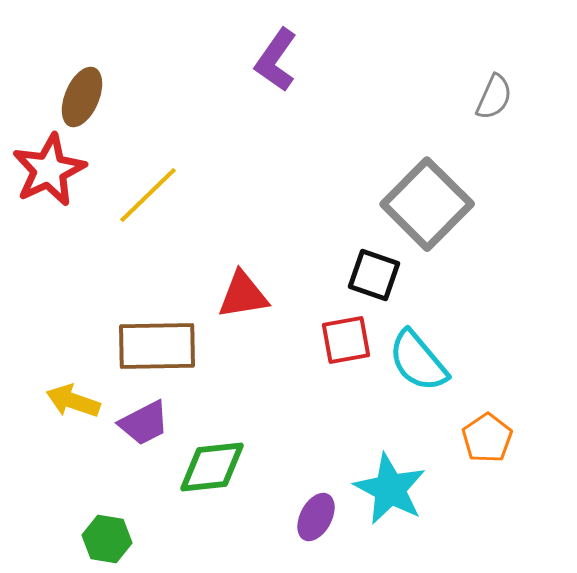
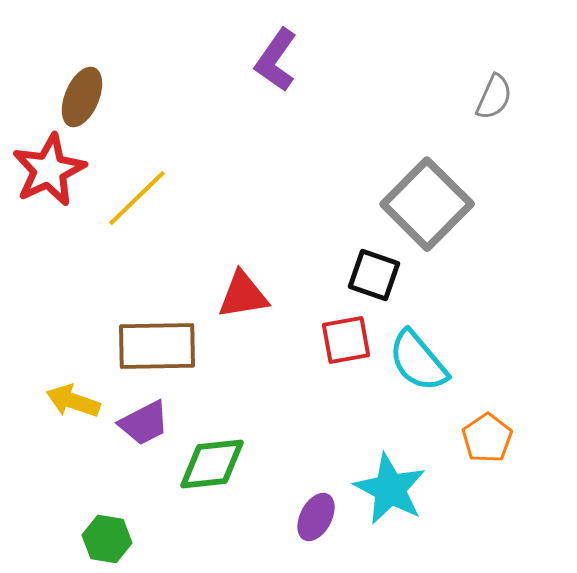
yellow line: moved 11 px left, 3 px down
green diamond: moved 3 px up
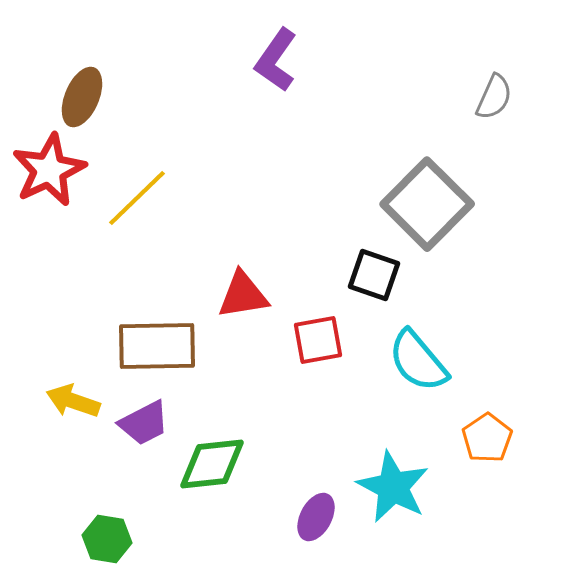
red square: moved 28 px left
cyan star: moved 3 px right, 2 px up
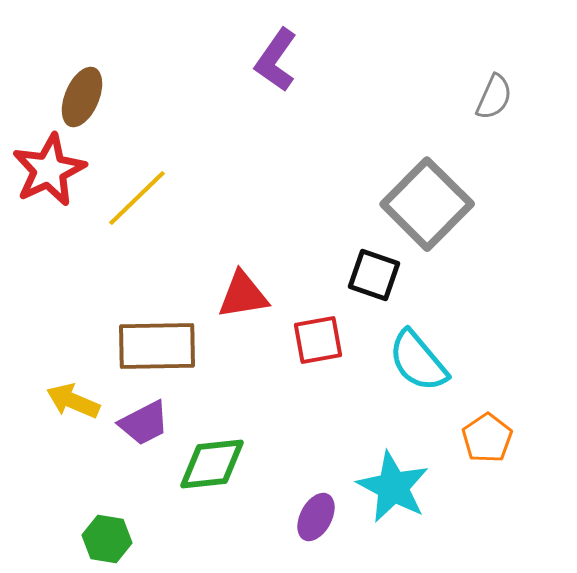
yellow arrow: rotated 4 degrees clockwise
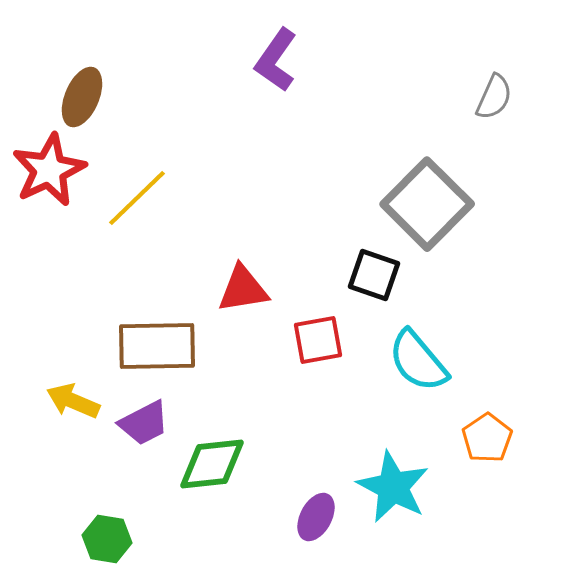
red triangle: moved 6 px up
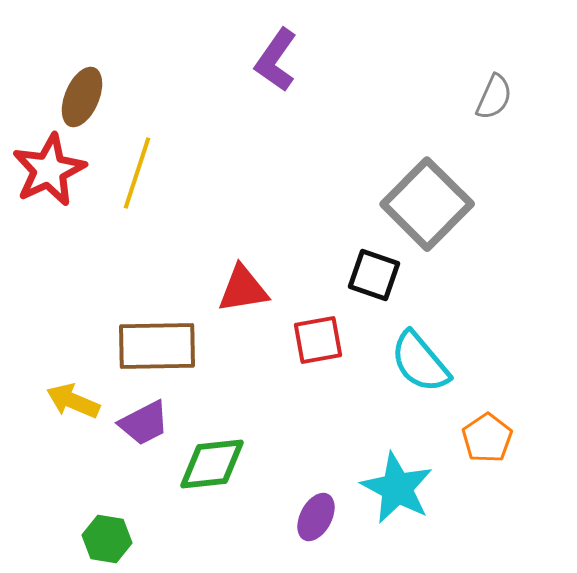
yellow line: moved 25 px up; rotated 28 degrees counterclockwise
cyan semicircle: moved 2 px right, 1 px down
cyan star: moved 4 px right, 1 px down
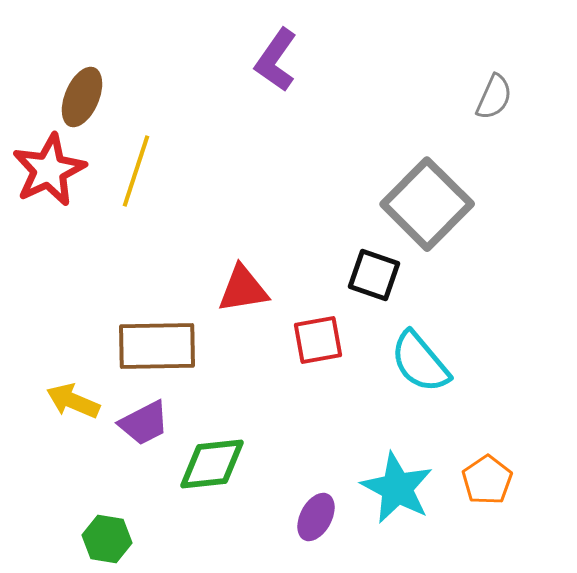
yellow line: moved 1 px left, 2 px up
orange pentagon: moved 42 px down
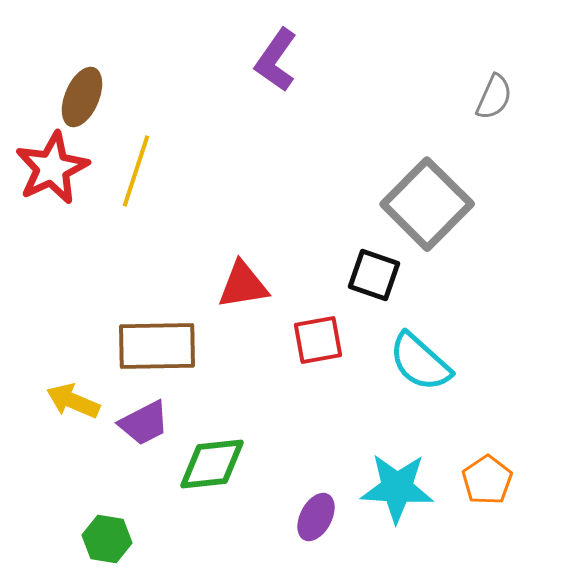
red star: moved 3 px right, 2 px up
red triangle: moved 4 px up
cyan semicircle: rotated 8 degrees counterclockwise
cyan star: rotated 24 degrees counterclockwise
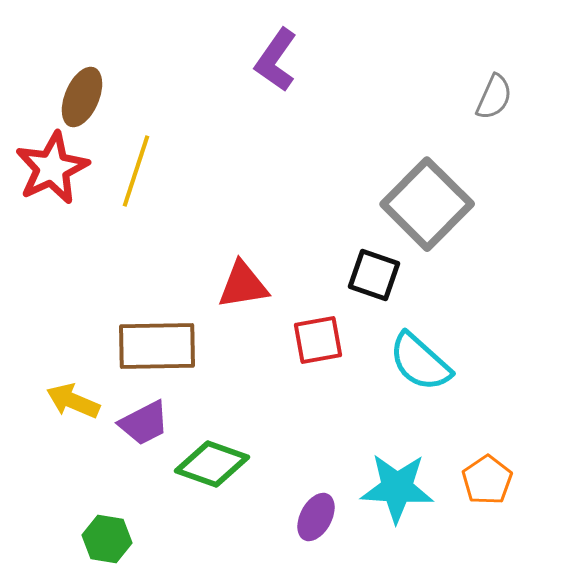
green diamond: rotated 26 degrees clockwise
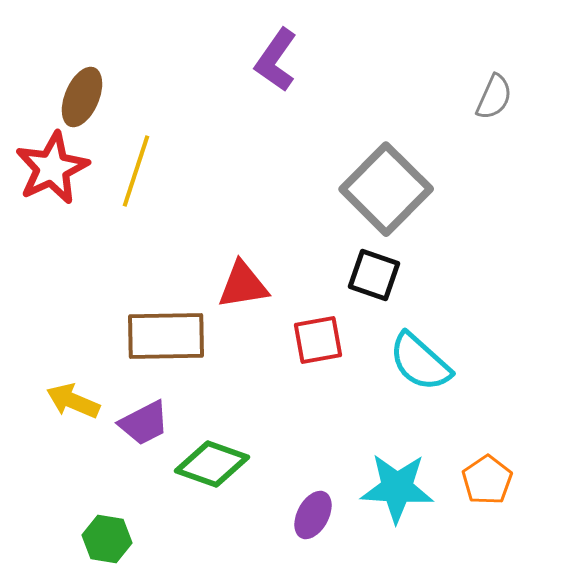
gray square: moved 41 px left, 15 px up
brown rectangle: moved 9 px right, 10 px up
purple ellipse: moved 3 px left, 2 px up
